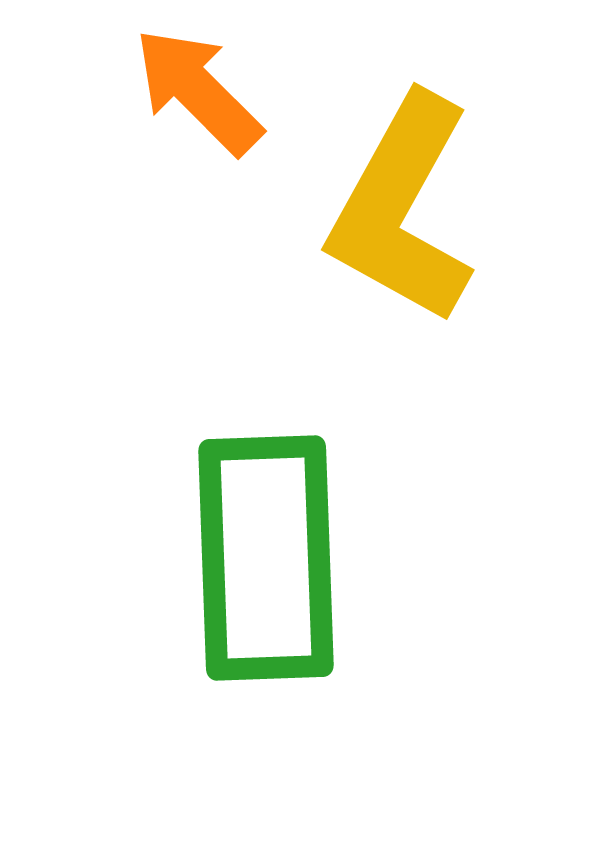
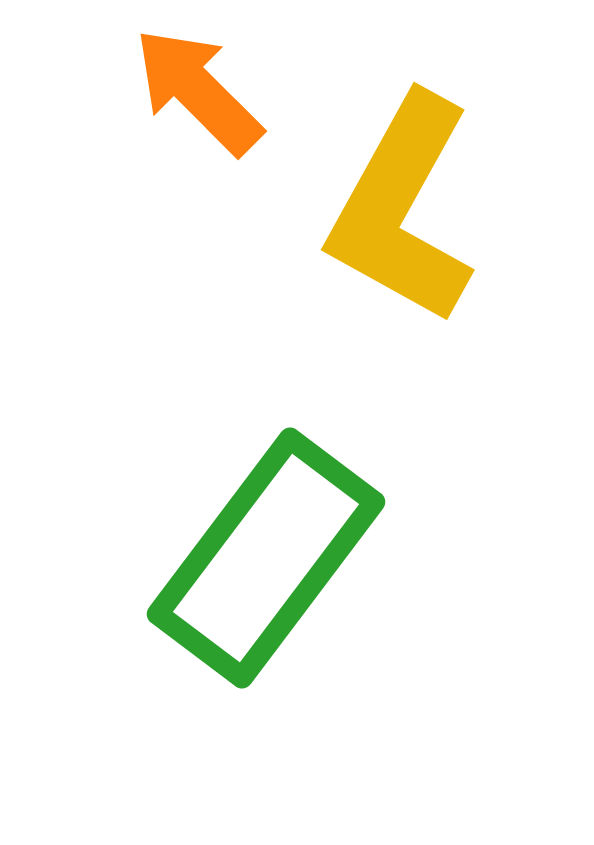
green rectangle: rotated 39 degrees clockwise
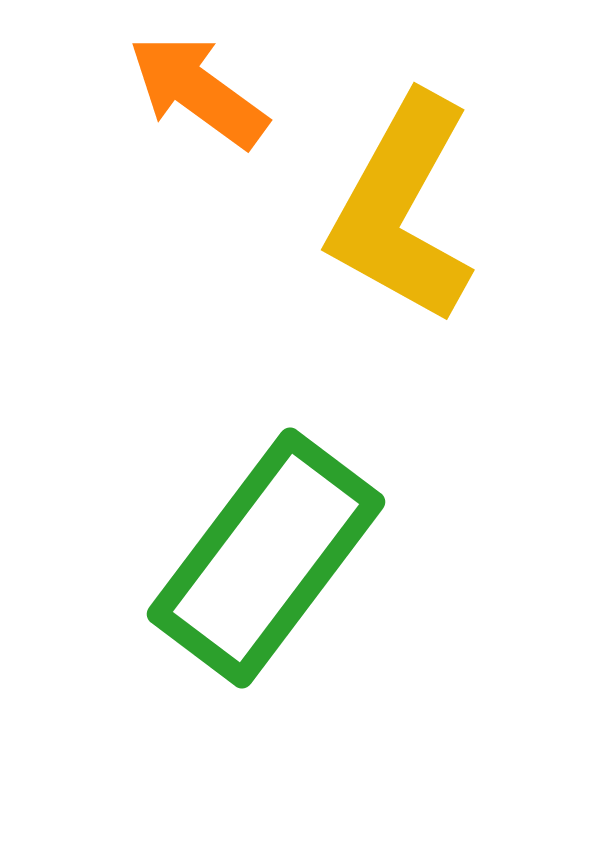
orange arrow: rotated 9 degrees counterclockwise
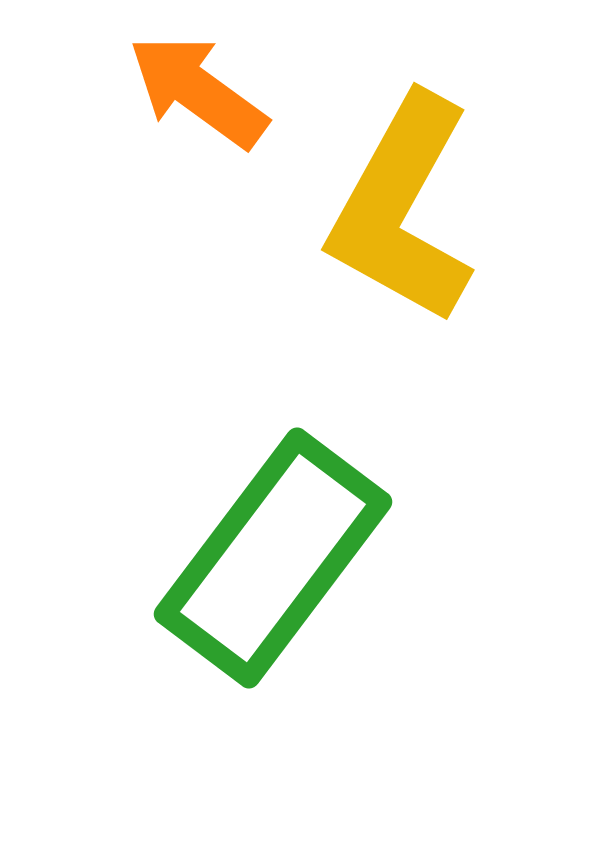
green rectangle: moved 7 px right
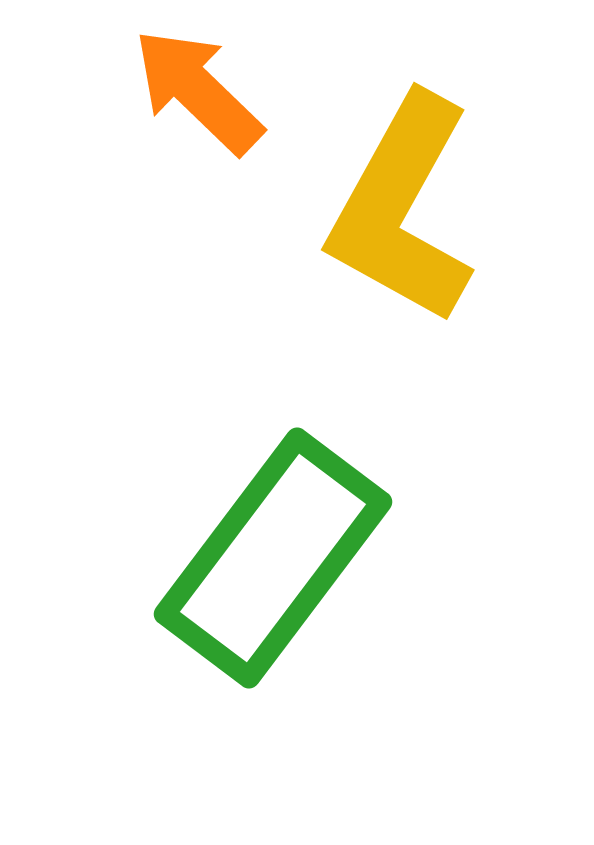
orange arrow: rotated 8 degrees clockwise
